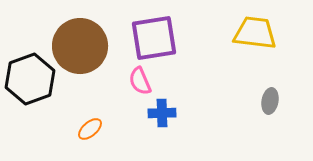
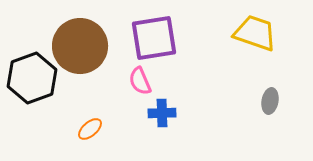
yellow trapezoid: rotated 12 degrees clockwise
black hexagon: moved 2 px right, 1 px up
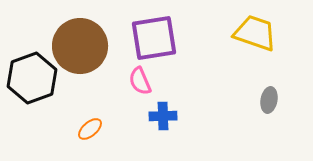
gray ellipse: moved 1 px left, 1 px up
blue cross: moved 1 px right, 3 px down
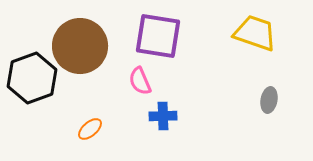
purple square: moved 4 px right, 2 px up; rotated 18 degrees clockwise
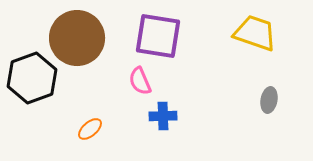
brown circle: moved 3 px left, 8 px up
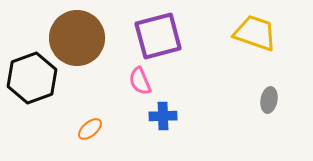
purple square: rotated 24 degrees counterclockwise
